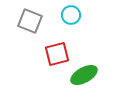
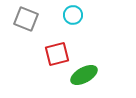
cyan circle: moved 2 px right
gray square: moved 4 px left, 2 px up
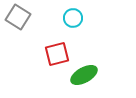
cyan circle: moved 3 px down
gray square: moved 8 px left, 2 px up; rotated 10 degrees clockwise
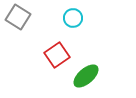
red square: moved 1 px down; rotated 20 degrees counterclockwise
green ellipse: moved 2 px right, 1 px down; rotated 12 degrees counterclockwise
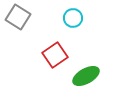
red square: moved 2 px left
green ellipse: rotated 12 degrees clockwise
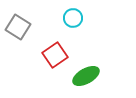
gray square: moved 10 px down
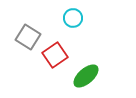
gray square: moved 10 px right, 10 px down
green ellipse: rotated 12 degrees counterclockwise
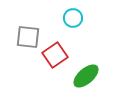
gray square: rotated 25 degrees counterclockwise
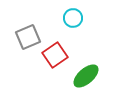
gray square: rotated 30 degrees counterclockwise
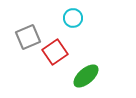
red square: moved 3 px up
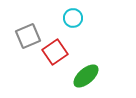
gray square: moved 1 px up
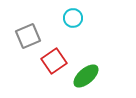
red square: moved 1 px left, 9 px down
